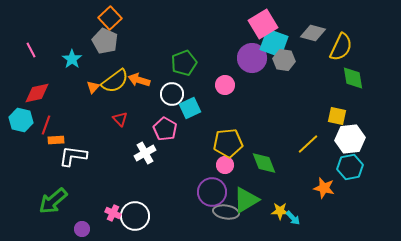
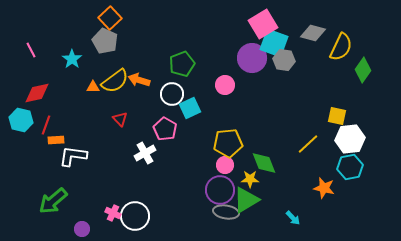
green pentagon at (184, 63): moved 2 px left, 1 px down
green diamond at (353, 78): moved 10 px right, 8 px up; rotated 45 degrees clockwise
orange triangle at (93, 87): rotated 48 degrees clockwise
purple circle at (212, 192): moved 8 px right, 2 px up
yellow star at (280, 211): moved 30 px left, 32 px up
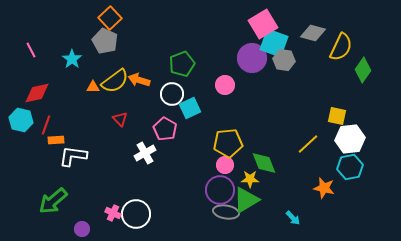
white circle at (135, 216): moved 1 px right, 2 px up
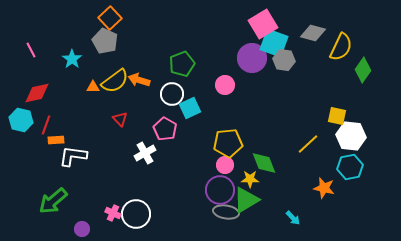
white hexagon at (350, 139): moved 1 px right, 3 px up; rotated 12 degrees clockwise
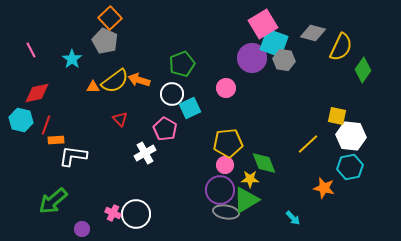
pink circle at (225, 85): moved 1 px right, 3 px down
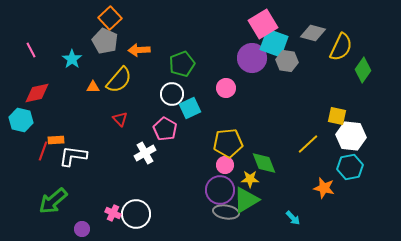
gray hexagon at (284, 60): moved 3 px right, 1 px down
orange arrow at (139, 80): moved 30 px up; rotated 20 degrees counterclockwise
yellow semicircle at (115, 81): moved 4 px right, 1 px up; rotated 12 degrees counterclockwise
red line at (46, 125): moved 3 px left, 26 px down
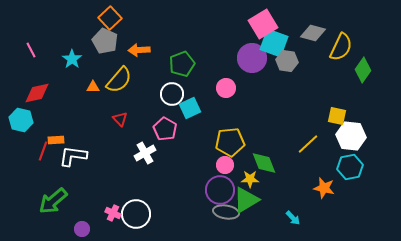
yellow pentagon at (228, 143): moved 2 px right, 1 px up
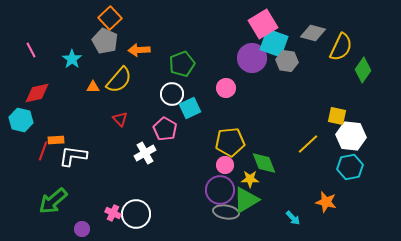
orange star at (324, 188): moved 2 px right, 14 px down
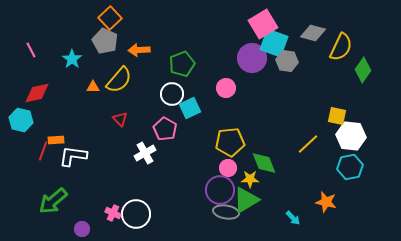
pink circle at (225, 165): moved 3 px right, 3 px down
